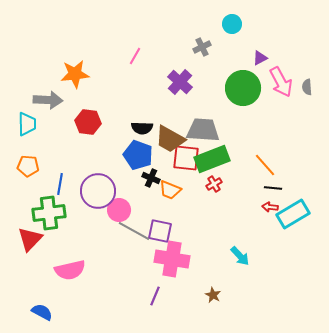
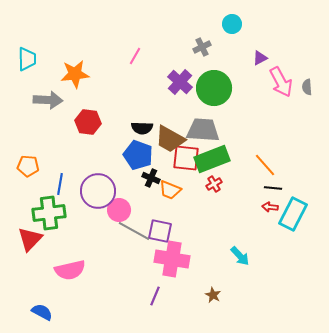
green circle: moved 29 px left
cyan trapezoid: moved 65 px up
cyan rectangle: rotated 32 degrees counterclockwise
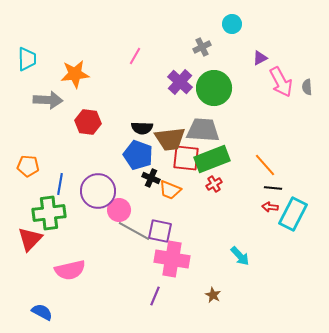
brown trapezoid: rotated 36 degrees counterclockwise
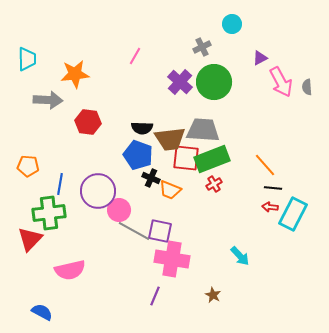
green circle: moved 6 px up
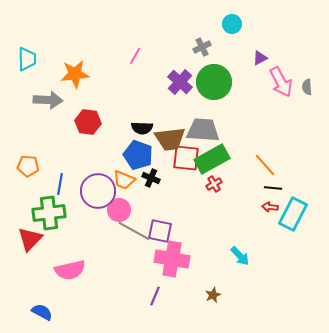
green rectangle: rotated 8 degrees counterclockwise
orange trapezoid: moved 46 px left, 10 px up
brown star: rotated 21 degrees clockwise
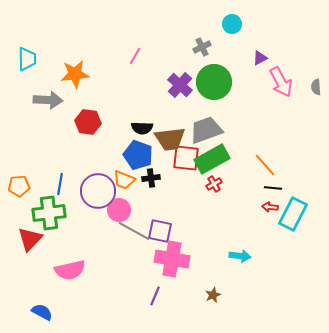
purple cross: moved 3 px down
gray semicircle: moved 9 px right
gray trapezoid: moved 3 px right; rotated 24 degrees counterclockwise
orange pentagon: moved 9 px left, 20 px down; rotated 10 degrees counterclockwise
black cross: rotated 30 degrees counterclockwise
cyan arrow: rotated 40 degrees counterclockwise
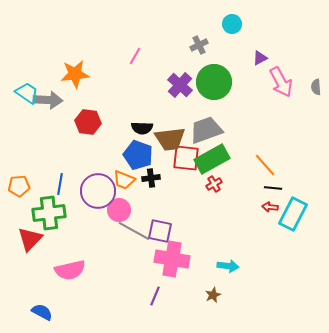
gray cross: moved 3 px left, 2 px up
cyan trapezoid: moved 34 px down; rotated 55 degrees counterclockwise
cyan arrow: moved 12 px left, 10 px down
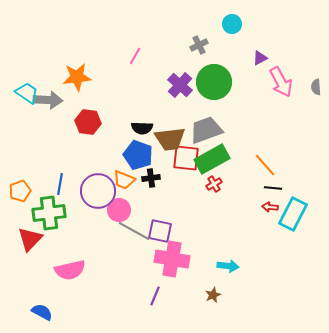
orange star: moved 2 px right, 3 px down
orange pentagon: moved 1 px right, 5 px down; rotated 15 degrees counterclockwise
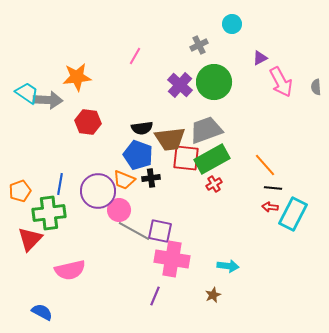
black semicircle: rotated 10 degrees counterclockwise
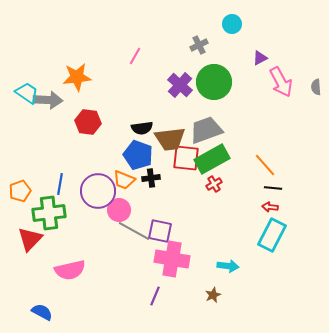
cyan rectangle: moved 21 px left, 21 px down
